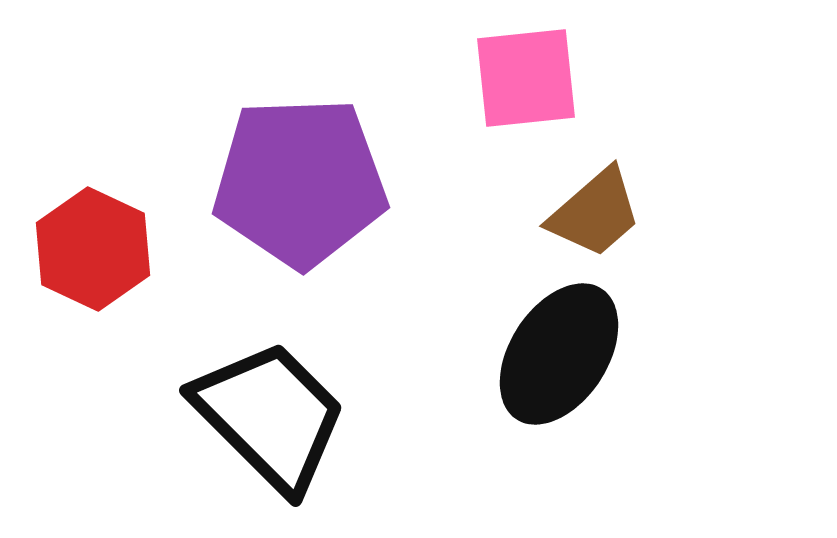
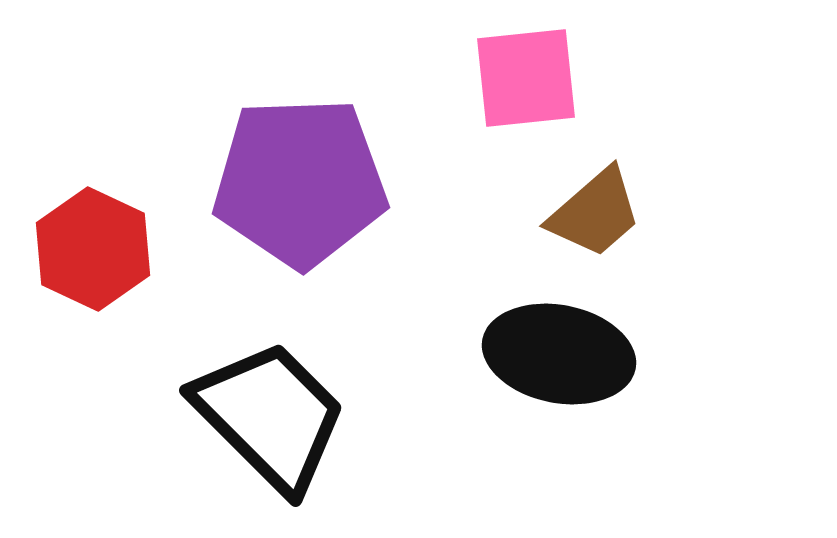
black ellipse: rotated 68 degrees clockwise
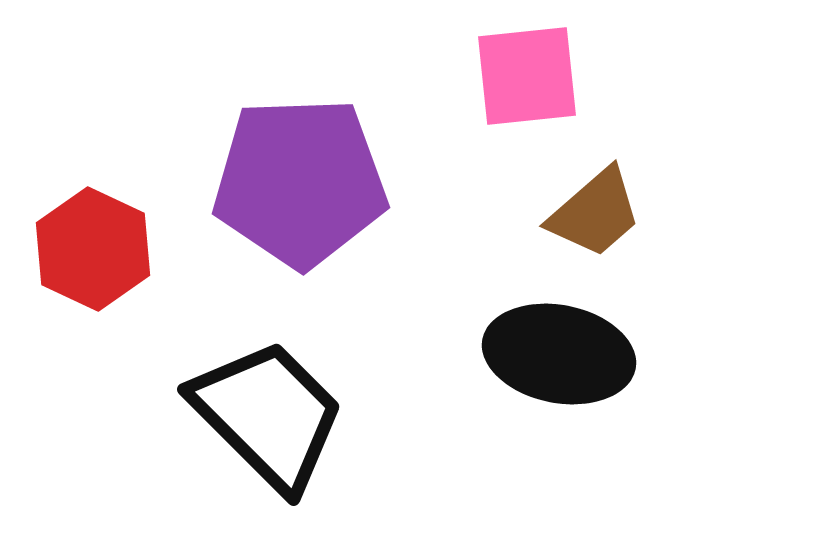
pink square: moved 1 px right, 2 px up
black trapezoid: moved 2 px left, 1 px up
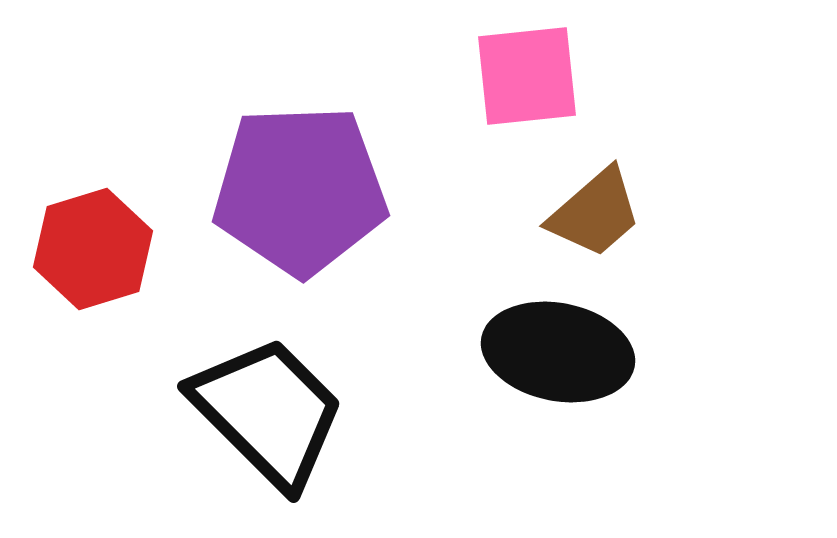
purple pentagon: moved 8 px down
red hexagon: rotated 18 degrees clockwise
black ellipse: moved 1 px left, 2 px up
black trapezoid: moved 3 px up
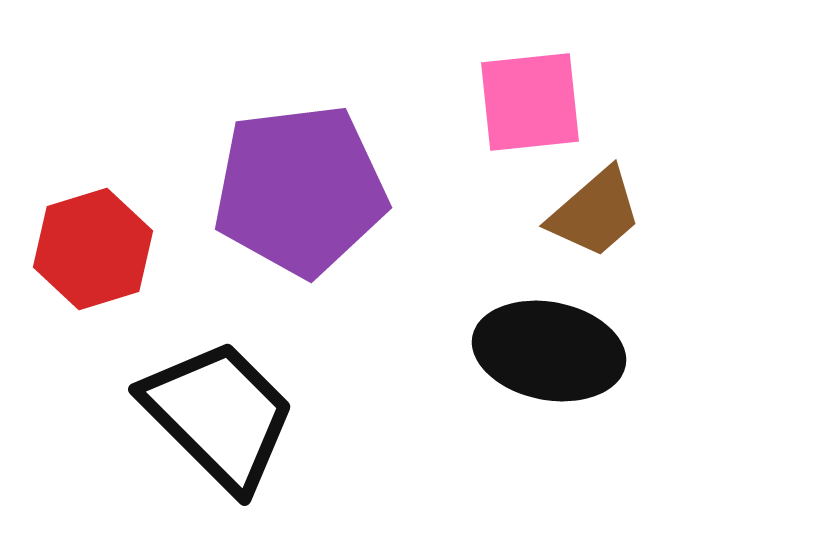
pink square: moved 3 px right, 26 px down
purple pentagon: rotated 5 degrees counterclockwise
black ellipse: moved 9 px left, 1 px up
black trapezoid: moved 49 px left, 3 px down
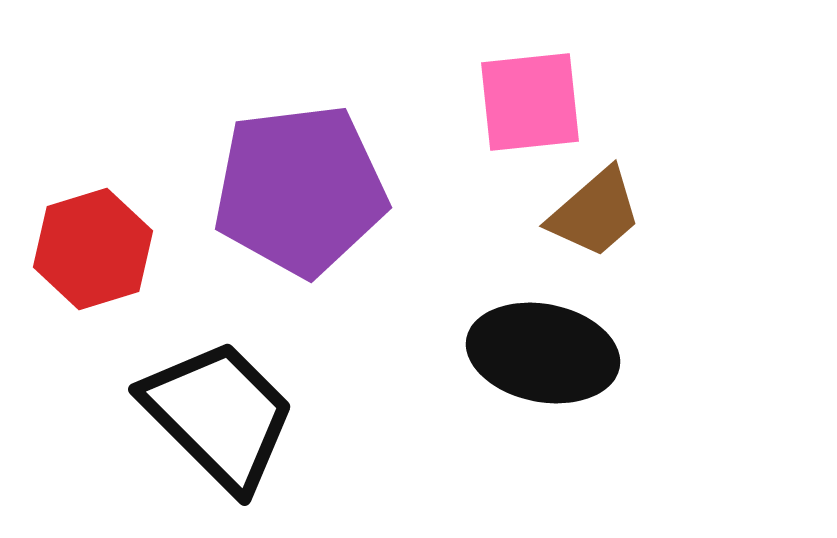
black ellipse: moved 6 px left, 2 px down
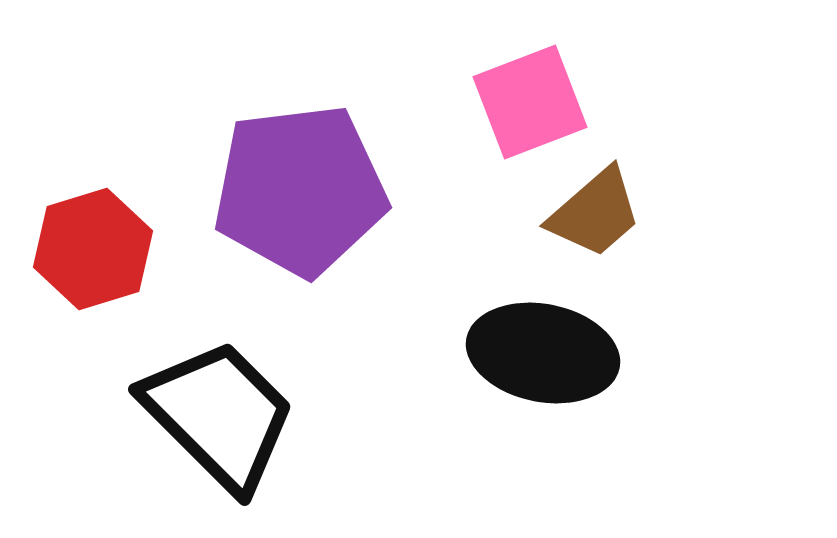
pink square: rotated 15 degrees counterclockwise
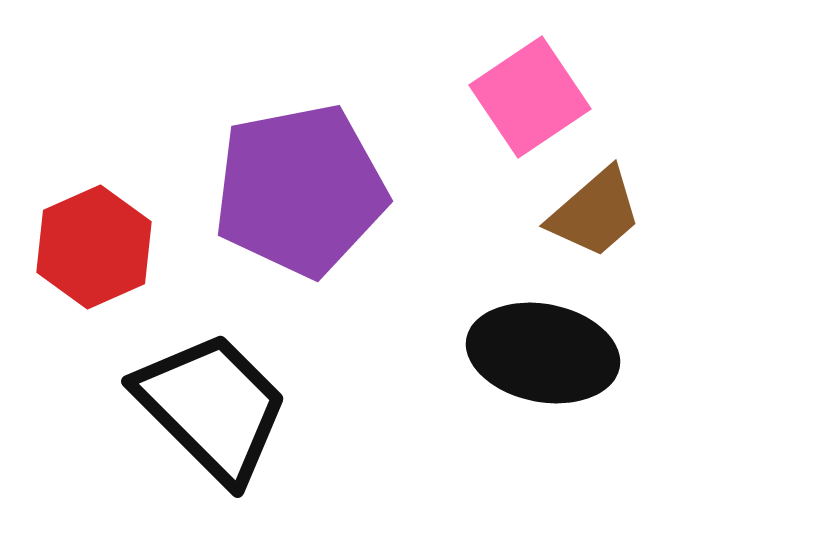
pink square: moved 5 px up; rotated 13 degrees counterclockwise
purple pentagon: rotated 4 degrees counterclockwise
red hexagon: moved 1 px right, 2 px up; rotated 7 degrees counterclockwise
black trapezoid: moved 7 px left, 8 px up
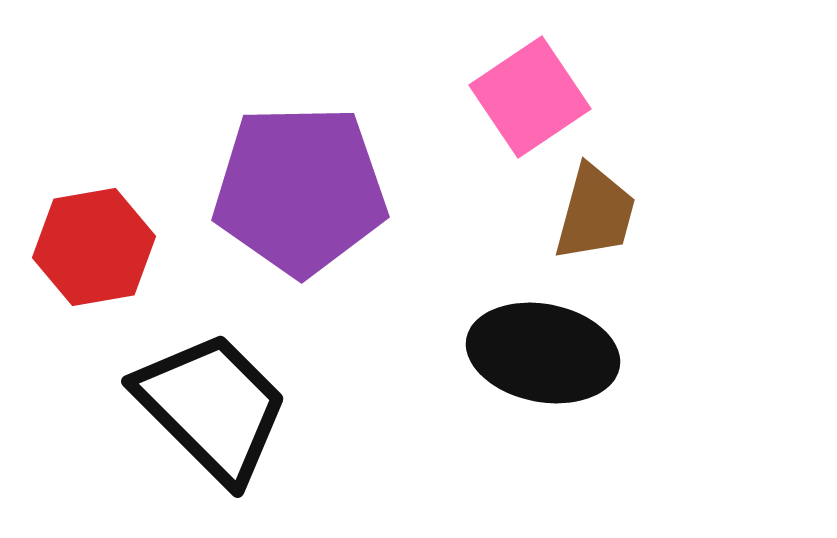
purple pentagon: rotated 10 degrees clockwise
brown trapezoid: rotated 34 degrees counterclockwise
red hexagon: rotated 14 degrees clockwise
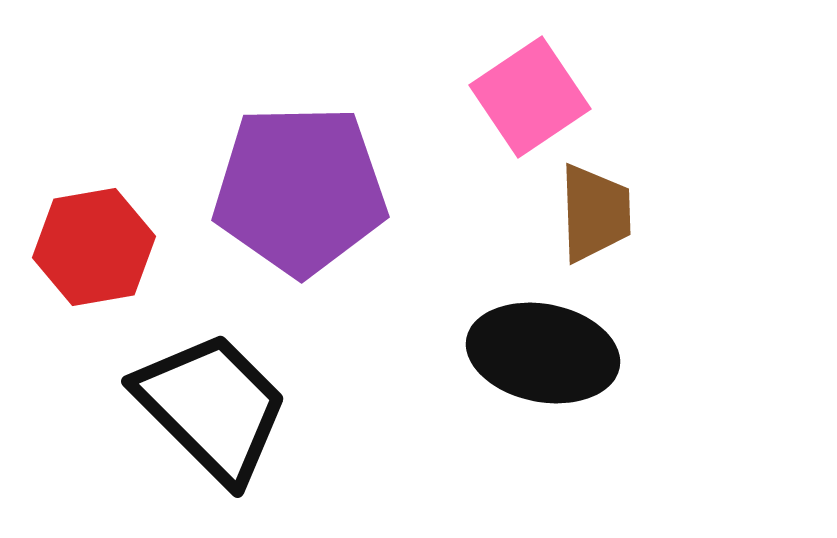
brown trapezoid: rotated 17 degrees counterclockwise
